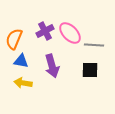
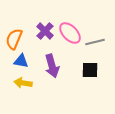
purple cross: rotated 18 degrees counterclockwise
gray line: moved 1 px right, 3 px up; rotated 18 degrees counterclockwise
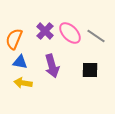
gray line: moved 1 px right, 6 px up; rotated 48 degrees clockwise
blue triangle: moved 1 px left, 1 px down
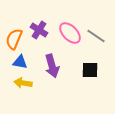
purple cross: moved 6 px left, 1 px up; rotated 12 degrees counterclockwise
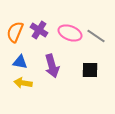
pink ellipse: rotated 25 degrees counterclockwise
orange semicircle: moved 1 px right, 7 px up
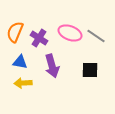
purple cross: moved 8 px down
yellow arrow: rotated 12 degrees counterclockwise
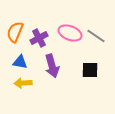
purple cross: rotated 30 degrees clockwise
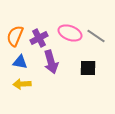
orange semicircle: moved 4 px down
purple arrow: moved 1 px left, 4 px up
black square: moved 2 px left, 2 px up
yellow arrow: moved 1 px left, 1 px down
